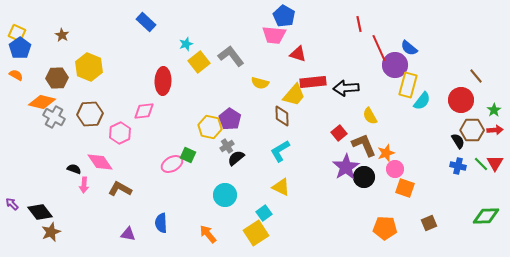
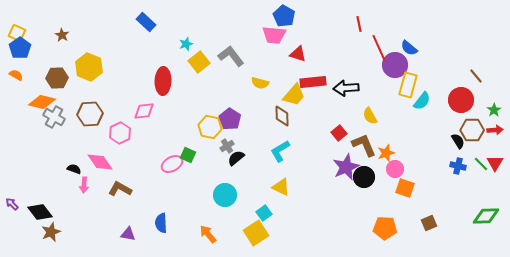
purple star at (346, 167): rotated 8 degrees clockwise
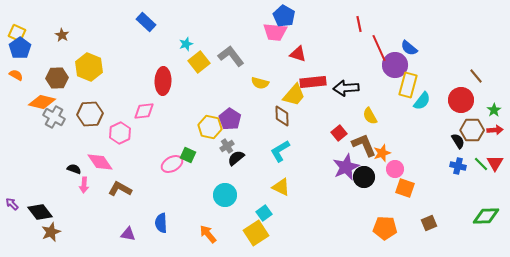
pink trapezoid at (274, 35): moved 1 px right, 3 px up
orange star at (386, 153): moved 4 px left
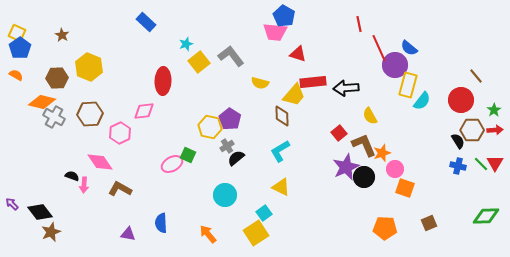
black semicircle at (74, 169): moved 2 px left, 7 px down
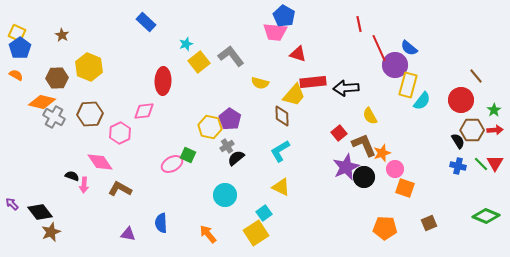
green diamond at (486, 216): rotated 24 degrees clockwise
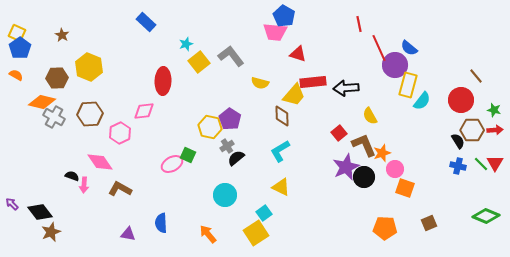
green star at (494, 110): rotated 24 degrees counterclockwise
